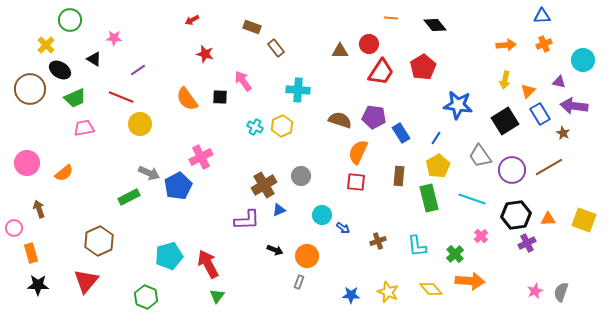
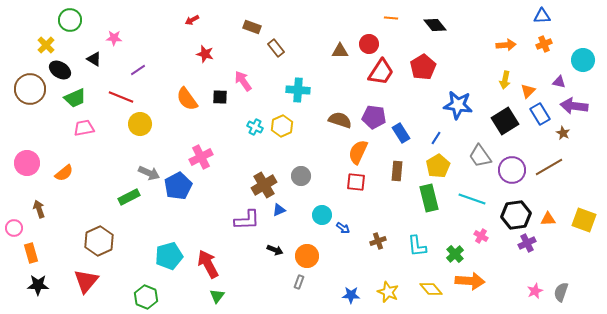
brown rectangle at (399, 176): moved 2 px left, 5 px up
pink cross at (481, 236): rotated 16 degrees counterclockwise
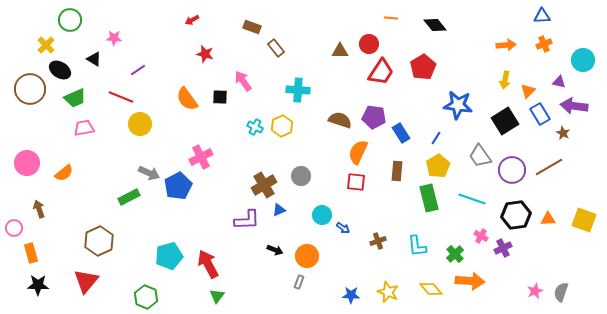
purple cross at (527, 243): moved 24 px left, 5 px down
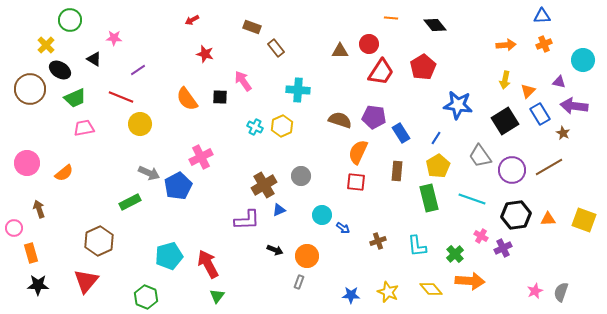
green rectangle at (129, 197): moved 1 px right, 5 px down
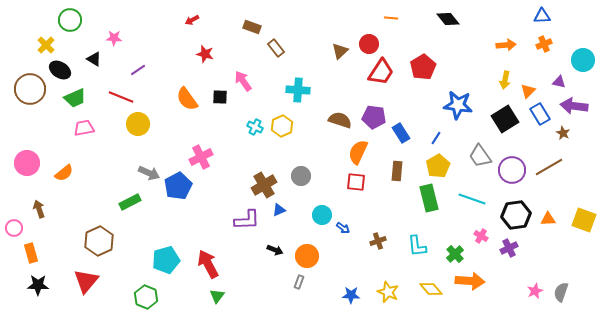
black diamond at (435, 25): moved 13 px right, 6 px up
brown triangle at (340, 51): rotated 42 degrees counterclockwise
black square at (505, 121): moved 2 px up
yellow circle at (140, 124): moved 2 px left
purple cross at (503, 248): moved 6 px right
cyan pentagon at (169, 256): moved 3 px left, 4 px down
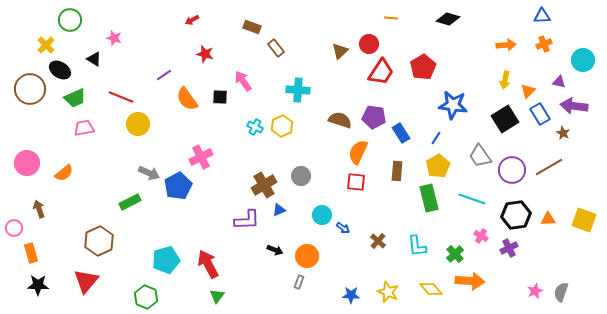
black diamond at (448, 19): rotated 35 degrees counterclockwise
pink star at (114, 38): rotated 14 degrees clockwise
purple line at (138, 70): moved 26 px right, 5 px down
blue star at (458, 105): moved 5 px left
brown cross at (378, 241): rotated 28 degrees counterclockwise
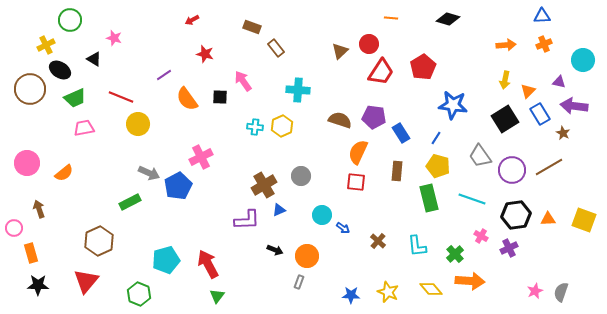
yellow cross at (46, 45): rotated 18 degrees clockwise
cyan cross at (255, 127): rotated 21 degrees counterclockwise
yellow pentagon at (438, 166): rotated 25 degrees counterclockwise
green hexagon at (146, 297): moved 7 px left, 3 px up
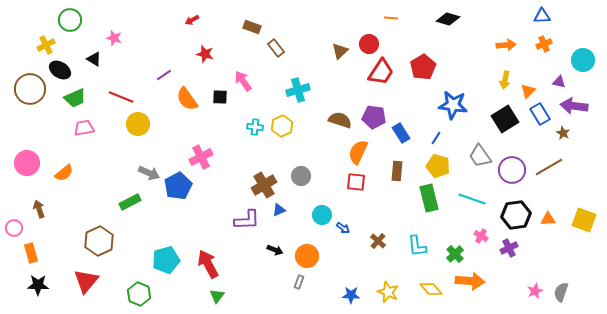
cyan cross at (298, 90): rotated 20 degrees counterclockwise
